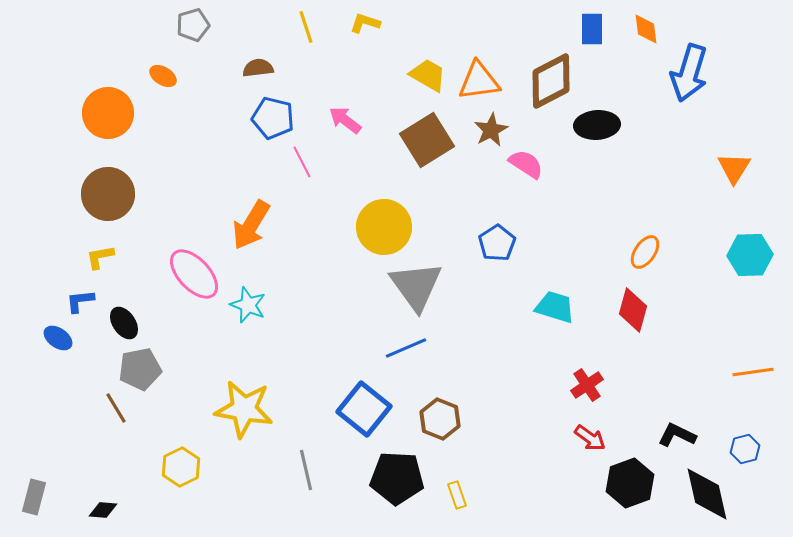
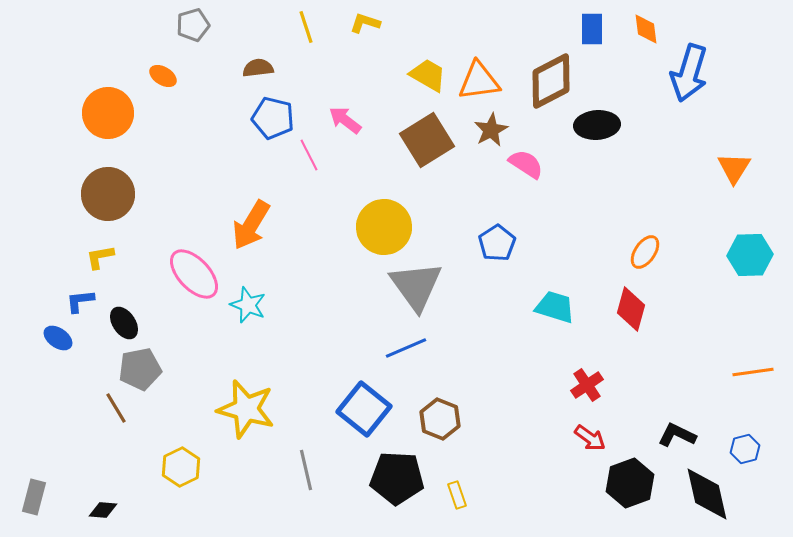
pink line at (302, 162): moved 7 px right, 7 px up
red diamond at (633, 310): moved 2 px left, 1 px up
yellow star at (244, 409): moved 2 px right; rotated 6 degrees clockwise
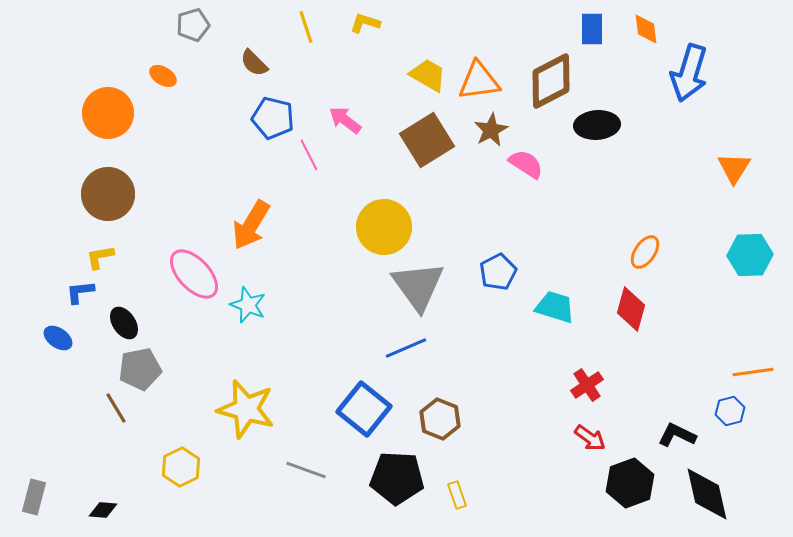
brown semicircle at (258, 68): moved 4 px left, 5 px up; rotated 128 degrees counterclockwise
blue pentagon at (497, 243): moved 1 px right, 29 px down; rotated 6 degrees clockwise
gray triangle at (416, 286): moved 2 px right
blue L-shape at (80, 301): moved 9 px up
blue hexagon at (745, 449): moved 15 px left, 38 px up
gray line at (306, 470): rotated 57 degrees counterclockwise
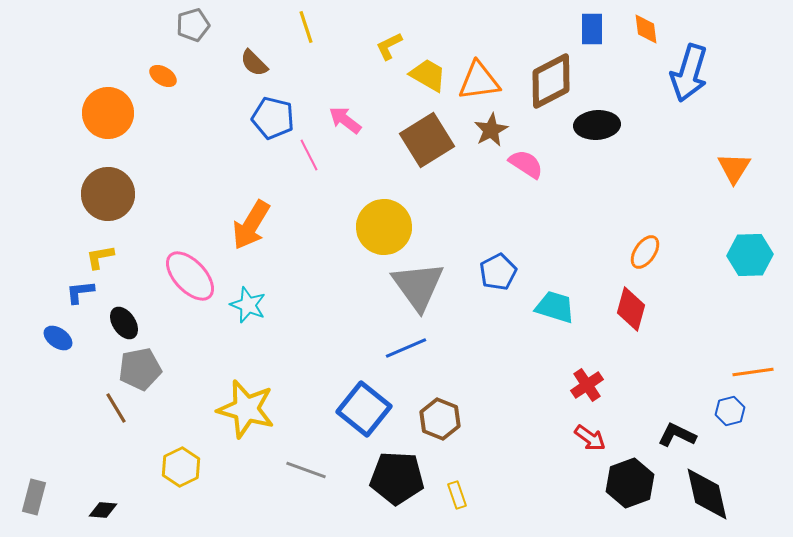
yellow L-shape at (365, 23): moved 24 px right, 23 px down; rotated 44 degrees counterclockwise
pink ellipse at (194, 274): moved 4 px left, 2 px down
